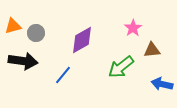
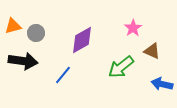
brown triangle: moved 1 px down; rotated 30 degrees clockwise
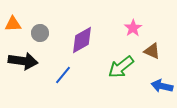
orange triangle: moved 2 px up; rotated 12 degrees clockwise
gray circle: moved 4 px right
blue arrow: moved 2 px down
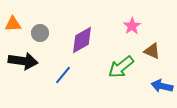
pink star: moved 1 px left, 2 px up
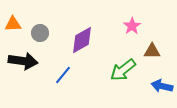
brown triangle: rotated 24 degrees counterclockwise
green arrow: moved 2 px right, 3 px down
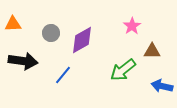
gray circle: moved 11 px right
